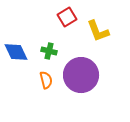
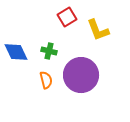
yellow L-shape: moved 1 px up
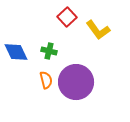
red square: rotated 12 degrees counterclockwise
yellow L-shape: rotated 15 degrees counterclockwise
purple circle: moved 5 px left, 7 px down
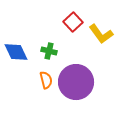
red square: moved 6 px right, 5 px down
yellow L-shape: moved 3 px right, 4 px down
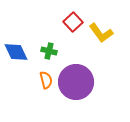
yellow L-shape: moved 1 px up
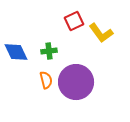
red square: moved 1 px right, 1 px up; rotated 18 degrees clockwise
green cross: rotated 21 degrees counterclockwise
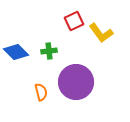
blue diamond: rotated 20 degrees counterclockwise
orange semicircle: moved 5 px left, 12 px down
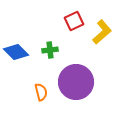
yellow L-shape: moved 1 px right, 1 px up; rotated 95 degrees counterclockwise
green cross: moved 1 px right, 1 px up
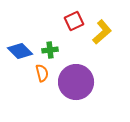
blue diamond: moved 4 px right, 1 px up
orange semicircle: moved 1 px right, 19 px up
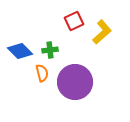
purple circle: moved 1 px left
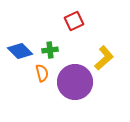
yellow L-shape: moved 2 px right, 26 px down
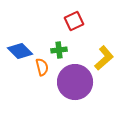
green cross: moved 9 px right
orange semicircle: moved 6 px up
